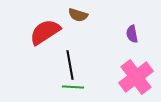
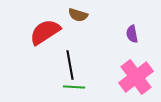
green line: moved 1 px right
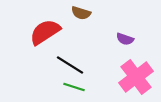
brown semicircle: moved 3 px right, 2 px up
purple semicircle: moved 7 px left, 5 px down; rotated 60 degrees counterclockwise
black line: rotated 48 degrees counterclockwise
green line: rotated 15 degrees clockwise
